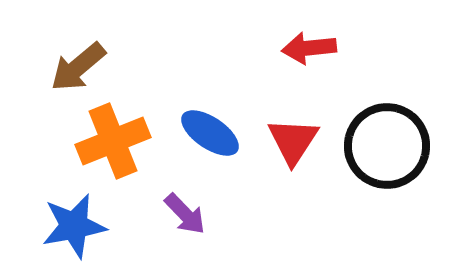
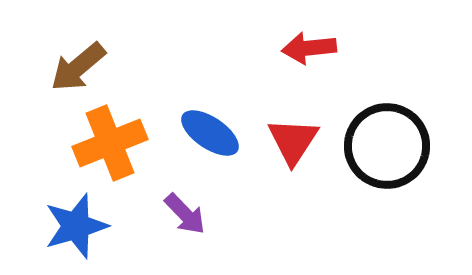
orange cross: moved 3 px left, 2 px down
blue star: moved 2 px right; rotated 6 degrees counterclockwise
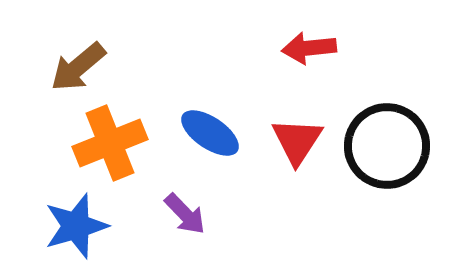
red triangle: moved 4 px right
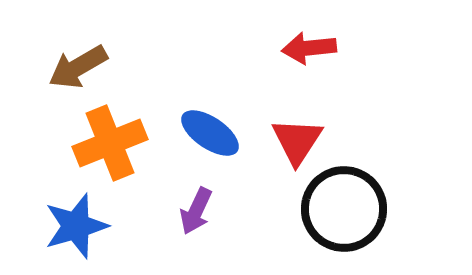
brown arrow: rotated 10 degrees clockwise
black circle: moved 43 px left, 63 px down
purple arrow: moved 11 px right, 3 px up; rotated 69 degrees clockwise
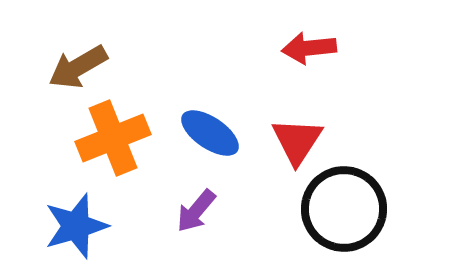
orange cross: moved 3 px right, 5 px up
purple arrow: rotated 15 degrees clockwise
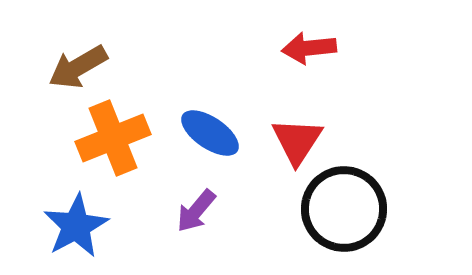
blue star: rotated 12 degrees counterclockwise
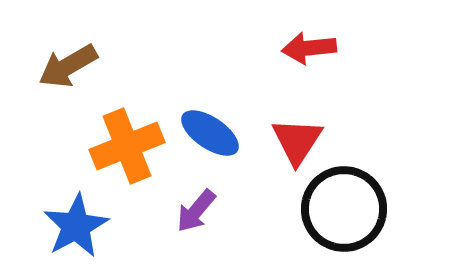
brown arrow: moved 10 px left, 1 px up
orange cross: moved 14 px right, 8 px down
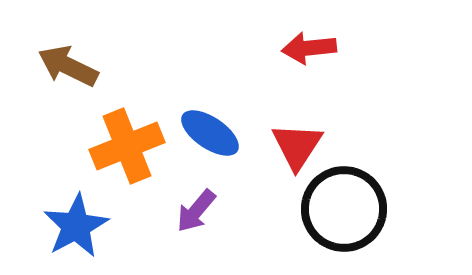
brown arrow: rotated 56 degrees clockwise
red triangle: moved 5 px down
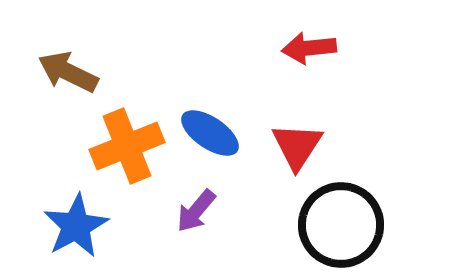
brown arrow: moved 6 px down
black circle: moved 3 px left, 16 px down
